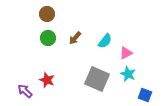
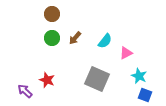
brown circle: moved 5 px right
green circle: moved 4 px right
cyan star: moved 11 px right, 2 px down
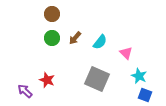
cyan semicircle: moved 5 px left, 1 px down
pink triangle: rotated 48 degrees counterclockwise
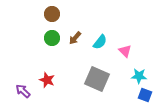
pink triangle: moved 1 px left, 2 px up
cyan star: rotated 21 degrees counterclockwise
purple arrow: moved 2 px left
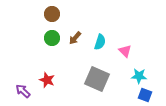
cyan semicircle: rotated 21 degrees counterclockwise
